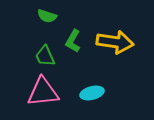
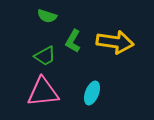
green trapezoid: rotated 95 degrees counterclockwise
cyan ellipse: rotated 55 degrees counterclockwise
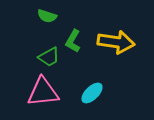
yellow arrow: moved 1 px right
green trapezoid: moved 4 px right, 1 px down
cyan ellipse: rotated 25 degrees clockwise
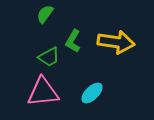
green semicircle: moved 2 px left, 2 px up; rotated 108 degrees clockwise
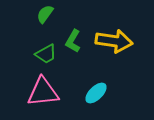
yellow arrow: moved 2 px left, 1 px up
green trapezoid: moved 3 px left, 3 px up
cyan ellipse: moved 4 px right
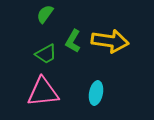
yellow arrow: moved 4 px left
cyan ellipse: rotated 35 degrees counterclockwise
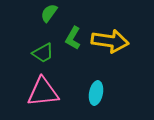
green semicircle: moved 4 px right, 1 px up
green L-shape: moved 3 px up
green trapezoid: moved 3 px left, 1 px up
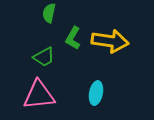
green semicircle: rotated 24 degrees counterclockwise
green trapezoid: moved 1 px right, 4 px down
pink triangle: moved 4 px left, 3 px down
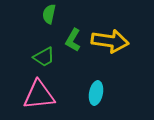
green semicircle: moved 1 px down
green L-shape: moved 2 px down
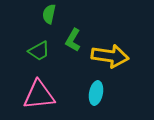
yellow arrow: moved 15 px down
green trapezoid: moved 5 px left, 6 px up
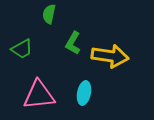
green L-shape: moved 3 px down
green trapezoid: moved 17 px left, 2 px up
cyan ellipse: moved 12 px left
